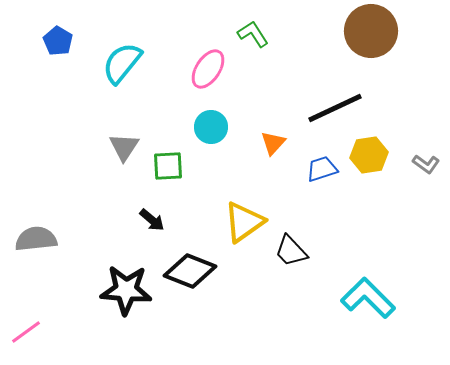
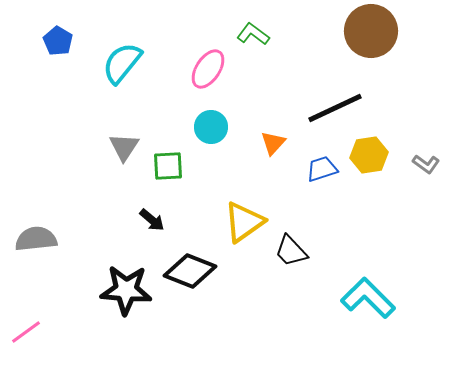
green L-shape: rotated 20 degrees counterclockwise
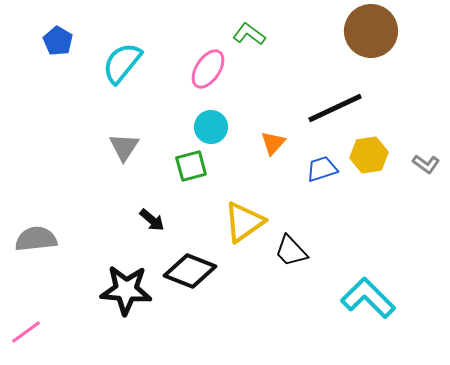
green L-shape: moved 4 px left
green square: moved 23 px right; rotated 12 degrees counterclockwise
